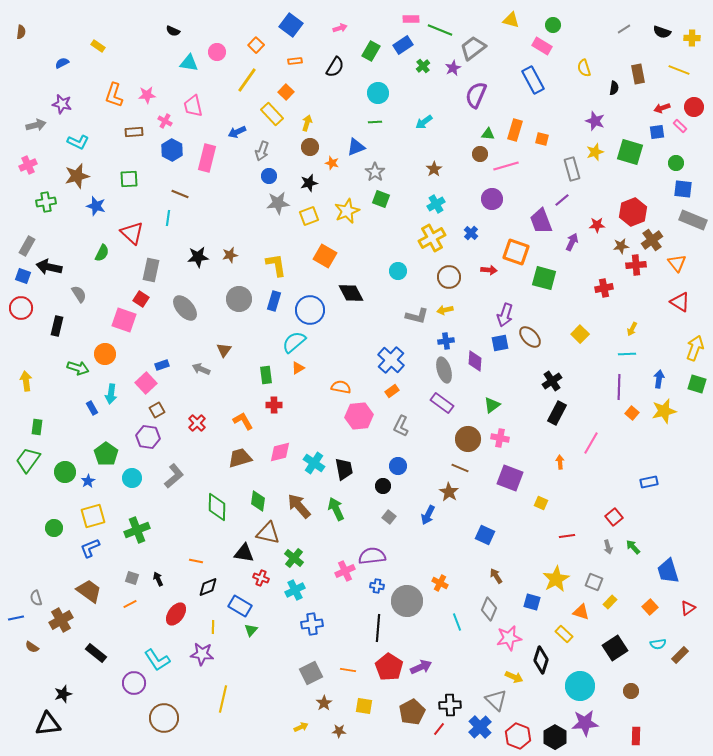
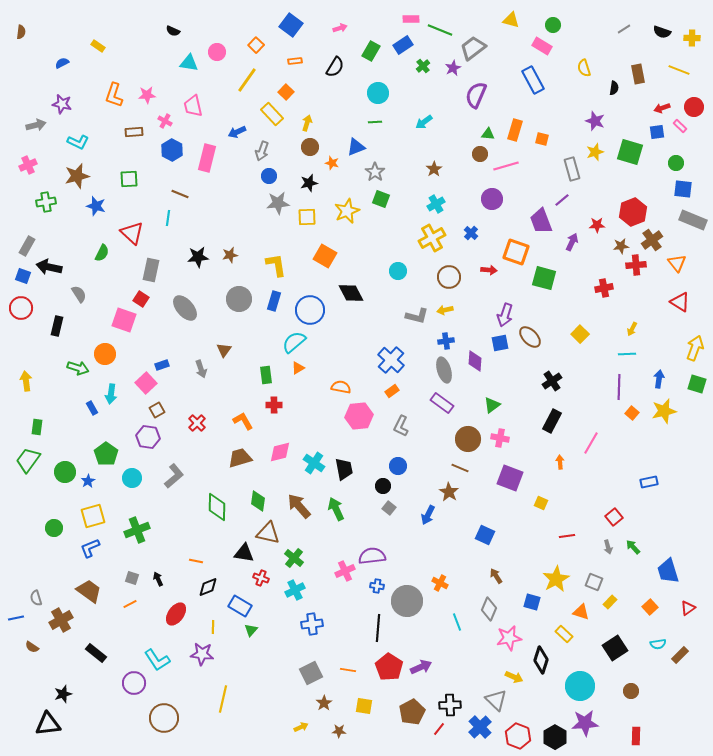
yellow square at (309, 216): moved 2 px left, 1 px down; rotated 18 degrees clockwise
gray arrow at (201, 369): rotated 132 degrees counterclockwise
black rectangle at (557, 413): moved 5 px left, 8 px down
gray square at (389, 517): moved 9 px up
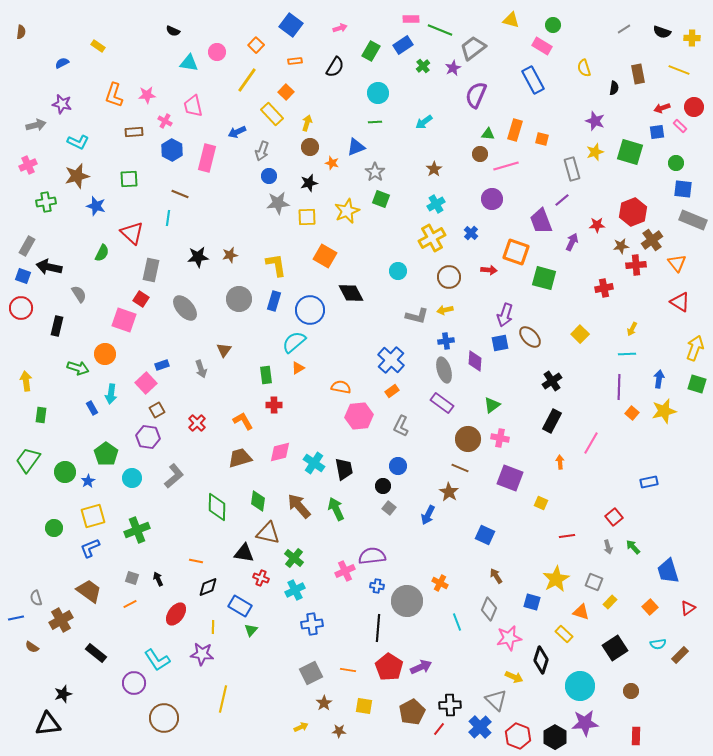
green rectangle at (37, 427): moved 4 px right, 12 px up
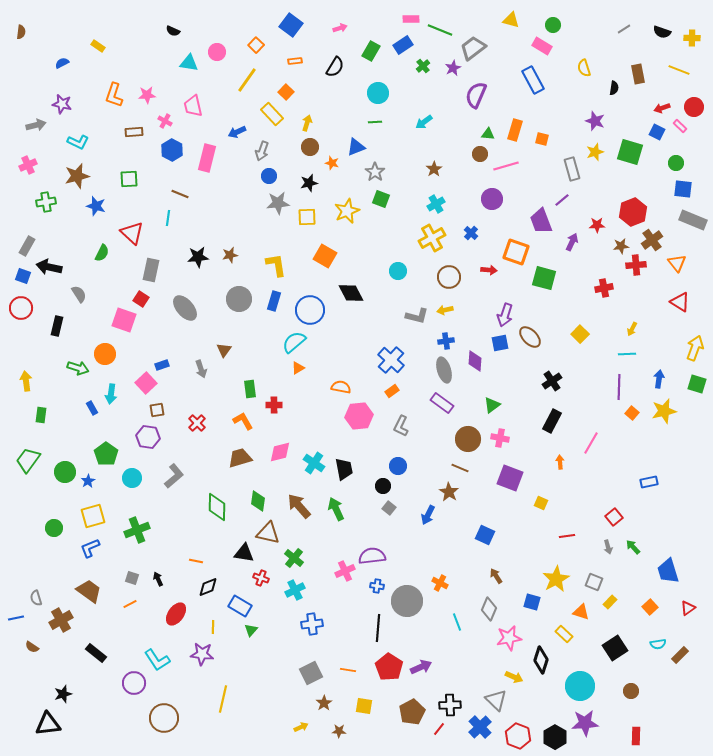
blue square at (657, 132): rotated 35 degrees clockwise
green rectangle at (266, 375): moved 16 px left, 14 px down
brown square at (157, 410): rotated 21 degrees clockwise
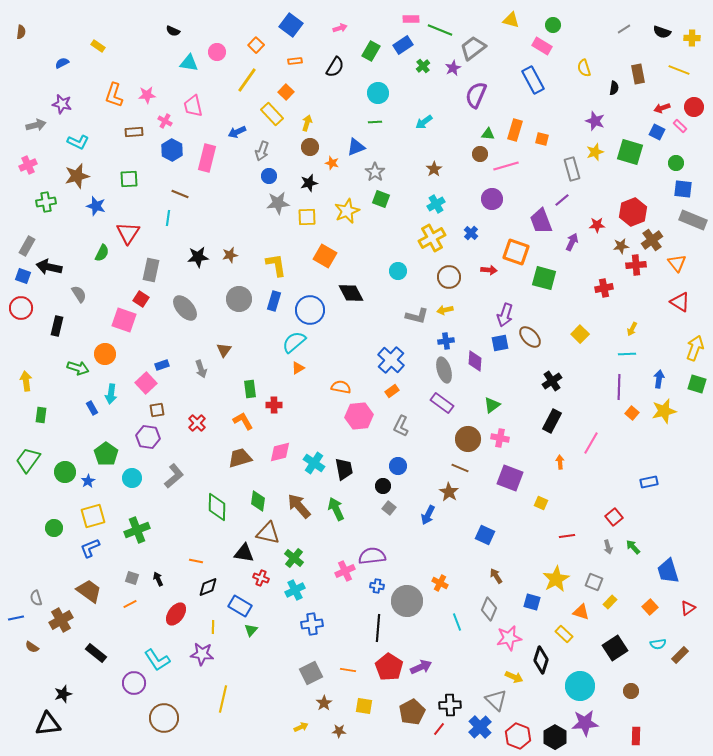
red triangle at (132, 233): moved 4 px left; rotated 20 degrees clockwise
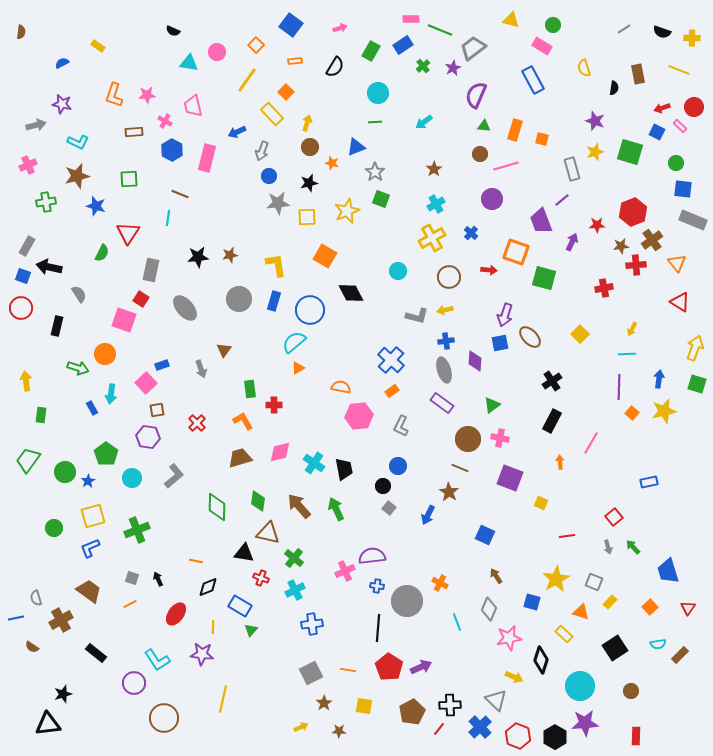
green triangle at (488, 134): moved 4 px left, 8 px up
red triangle at (688, 608): rotated 21 degrees counterclockwise
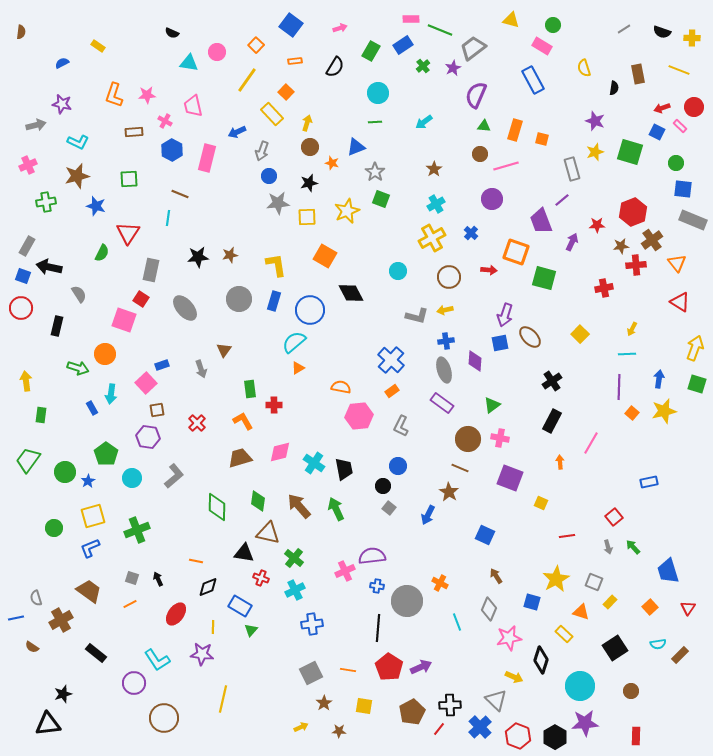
black semicircle at (173, 31): moved 1 px left, 2 px down
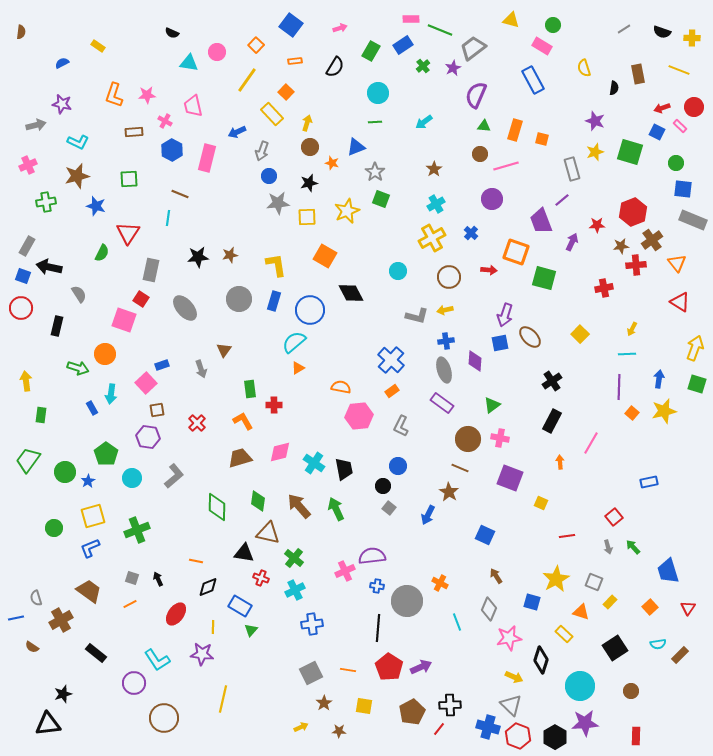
gray triangle at (496, 700): moved 15 px right, 5 px down
blue cross at (480, 727): moved 8 px right; rotated 30 degrees counterclockwise
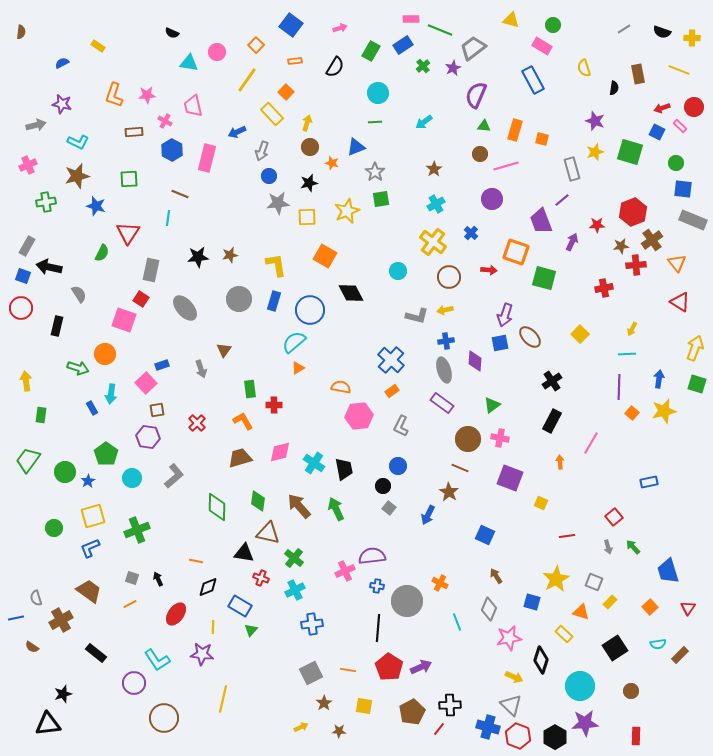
green square at (381, 199): rotated 30 degrees counterclockwise
yellow cross at (432, 238): moved 1 px right, 4 px down; rotated 24 degrees counterclockwise
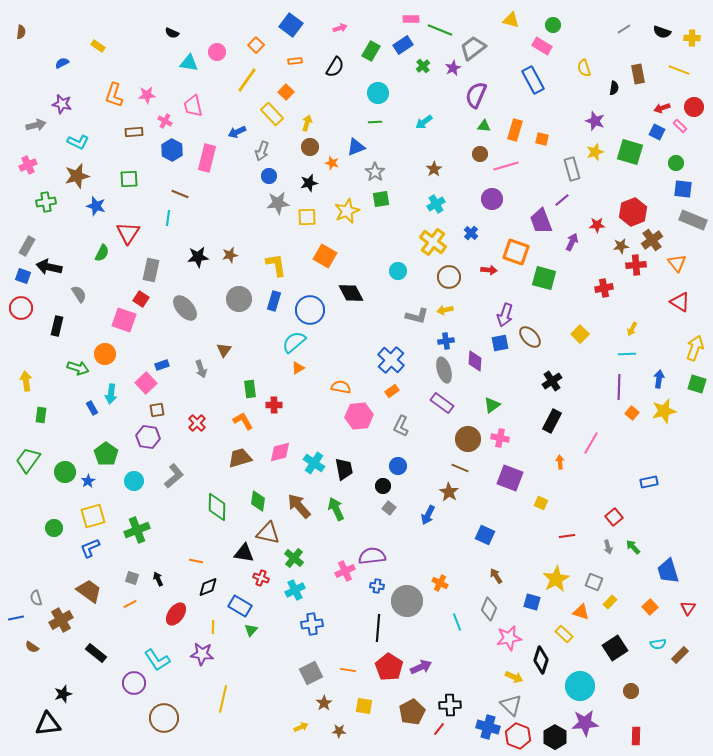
cyan circle at (132, 478): moved 2 px right, 3 px down
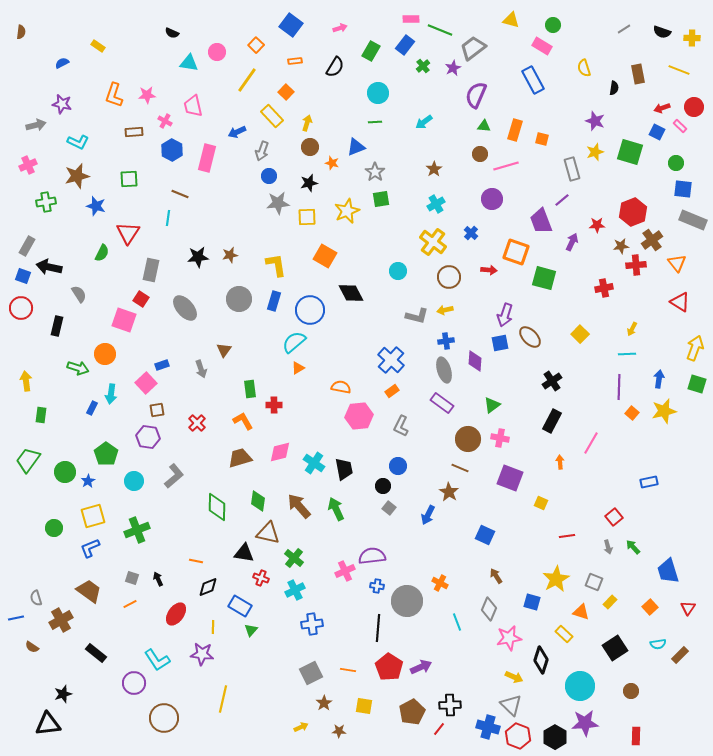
blue rectangle at (403, 45): moved 2 px right; rotated 18 degrees counterclockwise
yellow rectangle at (272, 114): moved 2 px down
blue rectangle at (92, 408): rotated 56 degrees clockwise
